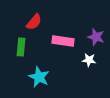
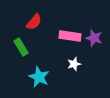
purple star: moved 2 px left, 1 px down
pink rectangle: moved 7 px right, 5 px up
green rectangle: rotated 36 degrees counterclockwise
white star: moved 15 px left, 4 px down; rotated 24 degrees counterclockwise
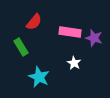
pink rectangle: moved 4 px up
white star: moved 1 px up; rotated 24 degrees counterclockwise
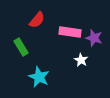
red semicircle: moved 3 px right, 2 px up
white star: moved 7 px right, 3 px up
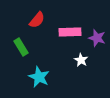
pink rectangle: rotated 10 degrees counterclockwise
purple star: moved 3 px right
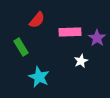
purple star: rotated 18 degrees clockwise
white star: moved 1 px down; rotated 16 degrees clockwise
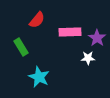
white star: moved 7 px right, 3 px up; rotated 24 degrees clockwise
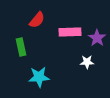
green rectangle: rotated 18 degrees clockwise
white star: moved 1 px left, 4 px down
cyan star: rotated 30 degrees counterclockwise
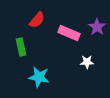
pink rectangle: moved 1 px left, 1 px down; rotated 25 degrees clockwise
purple star: moved 11 px up
cyan star: rotated 15 degrees clockwise
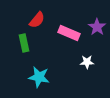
green rectangle: moved 3 px right, 4 px up
